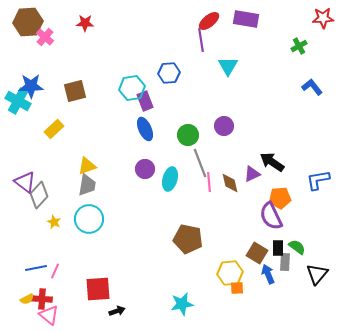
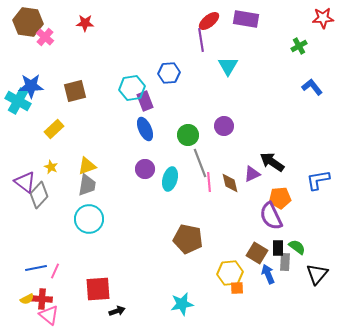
brown hexagon at (28, 22): rotated 12 degrees clockwise
yellow star at (54, 222): moved 3 px left, 55 px up
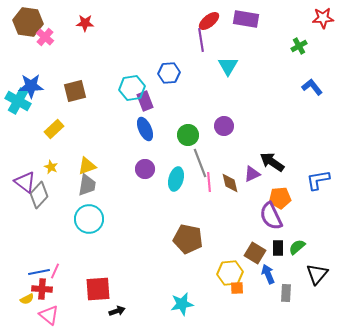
cyan ellipse at (170, 179): moved 6 px right
green semicircle at (297, 247): rotated 78 degrees counterclockwise
brown square at (257, 253): moved 2 px left
gray rectangle at (285, 262): moved 1 px right, 31 px down
blue line at (36, 268): moved 3 px right, 4 px down
red cross at (42, 299): moved 10 px up
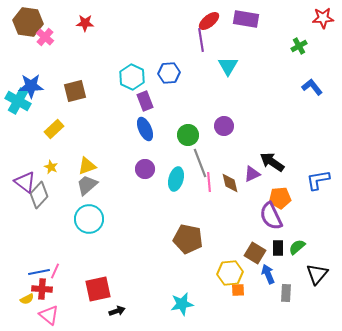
cyan hexagon at (132, 88): moved 11 px up; rotated 25 degrees counterclockwise
gray trapezoid at (87, 185): rotated 140 degrees counterclockwise
orange square at (237, 288): moved 1 px right, 2 px down
red square at (98, 289): rotated 8 degrees counterclockwise
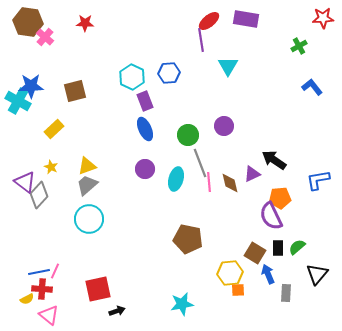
black arrow at (272, 162): moved 2 px right, 2 px up
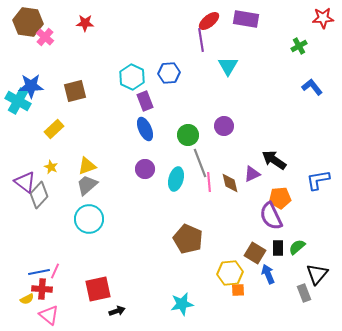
brown pentagon at (188, 239): rotated 12 degrees clockwise
gray rectangle at (286, 293): moved 18 px right; rotated 24 degrees counterclockwise
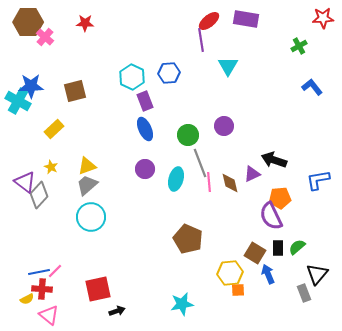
brown hexagon at (28, 22): rotated 8 degrees counterclockwise
black arrow at (274, 160): rotated 15 degrees counterclockwise
cyan circle at (89, 219): moved 2 px right, 2 px up
pink line at (55, 271): rotated 21 degrees clockwise
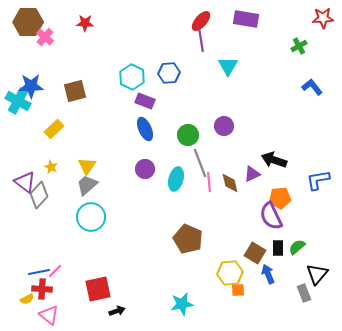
red ellipse at (209, 21): moved 8 px left; rotated 10 degrees counterclockwise
purple rectangle at (145, 101): rotated 48 degrees counterclockwise
yellow triangle at (87, 166): rotated 36 degrees counterclockwise
